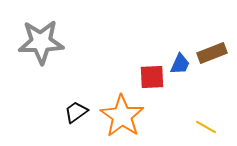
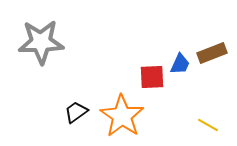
yellow line: moved 2 px right, 2 px up
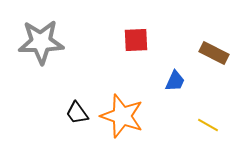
brown rectangle: moved 2 px right; rotated 48 degrees clockwise
blue trapezoid: moved 5 px left, 17 px down
red square: moved 16 px left, 37 px up
black trapezoid: moved 1 px right, 1 px down; rotated 90 degrees counterclockwise
orange star: rotated 15 degrees counterclockwise
